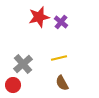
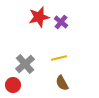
gray cross: moved 2 px right
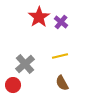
red star: rotated 20 degrees counterclockwise
yellow line: moved 1 px right, 2 px up
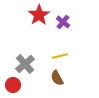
red star: moved 2 px up
purple cross: moved 2 px right
brown semicircle: moved 5 px left, 5 px up
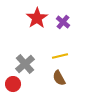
red star: moved 2 px left, 3 px down
brown semicircle: moved 2 px right
red circle: moved 1 px up
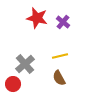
red star: rotated 25 degrees counterclockwise
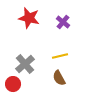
red star: moved 8 px left
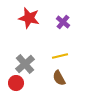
red circle: moved 3 px right, 1 px up
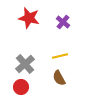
red circle: moved 5 px right, 4 px down
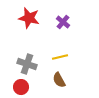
yellow line: moved 1 px down
gray cross: moved 2 px right; rotated 30 degrees counterclockwise
brown semicircle: moved 2 px down
